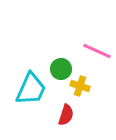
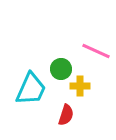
pink line: moved 1 px left
yellow cross: rotated 18 degrees counterclockwise
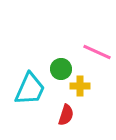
pink line: moved 1 px right, 1 px down
cyan trapezoid: moved 1 px left
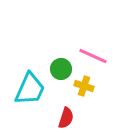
pink line: moved 4 px left, 4 px down
yellow cross: moved 4 px right; rotated 18 degrees clockwise
red semicircle: moved 3 px down
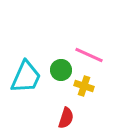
pink line: moved 4 px left, 1 px up
green circle: moved 1 px down
cyan trapezoid: moved 4 px left, 12 px up
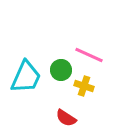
red semicircle: rotated 105 degrees clockwise
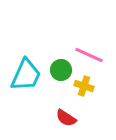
cyan trapezoid: moved 2 px up
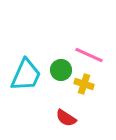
yellow cross: moved 2 px up
